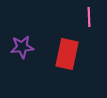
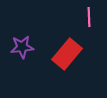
red rectangle: rotated 28 degrees clockwise
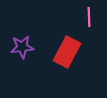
red rectangle: moved 2 px up; rotated 12 degrees counterclockwise
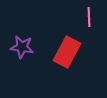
purple star: rotated 15 degrees clockwise
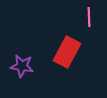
purple star: moved 19 px down
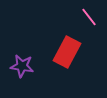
pink line: rotated 36 degrees counterclockwise
